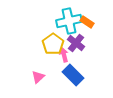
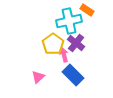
orange rectangle: moved 12 px up
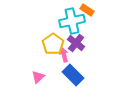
cyan cross: moved 3 px right
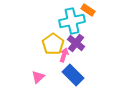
orange rectangle: moved 1 px right
pink arrow: rotated 32 degrees clockwise
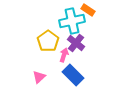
yellow pentagon: moved 5 px left, 3 px up
pink triangle: moved 1 px right
